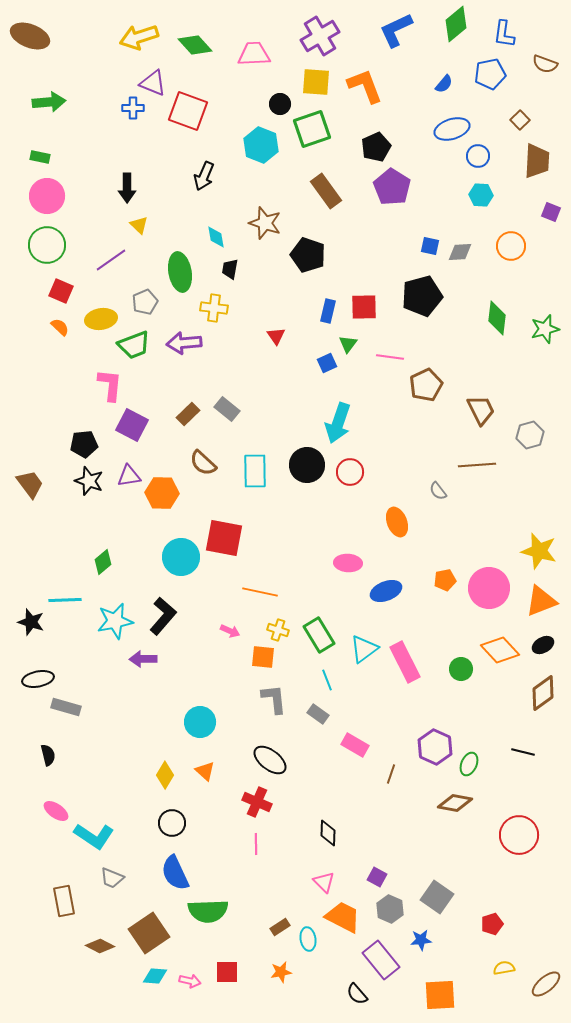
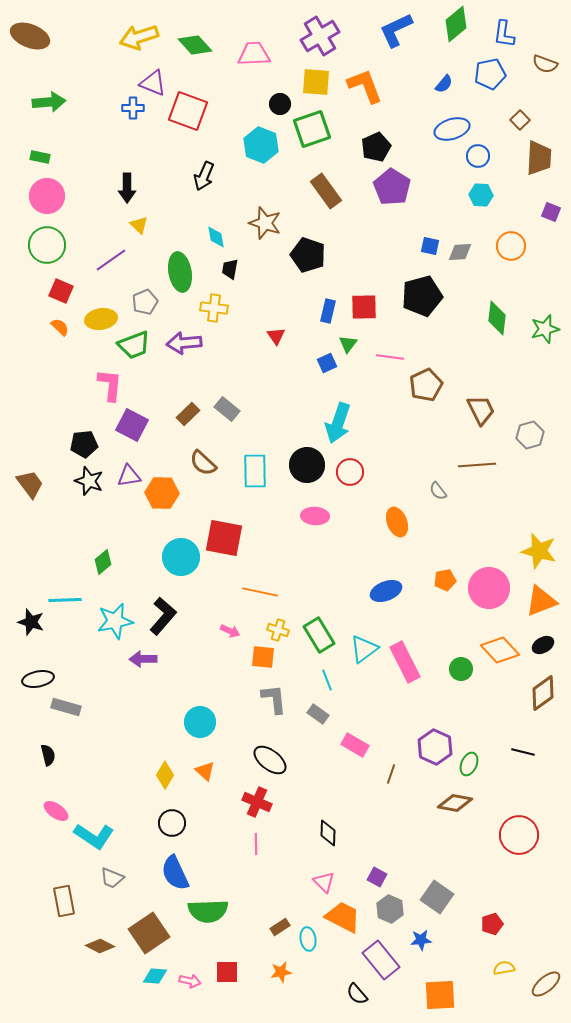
brown trapezoid at (537, 161): moved 2 px right, 3 px up
pink ellipse at (348, 563): moved 33 px left, 47 px up
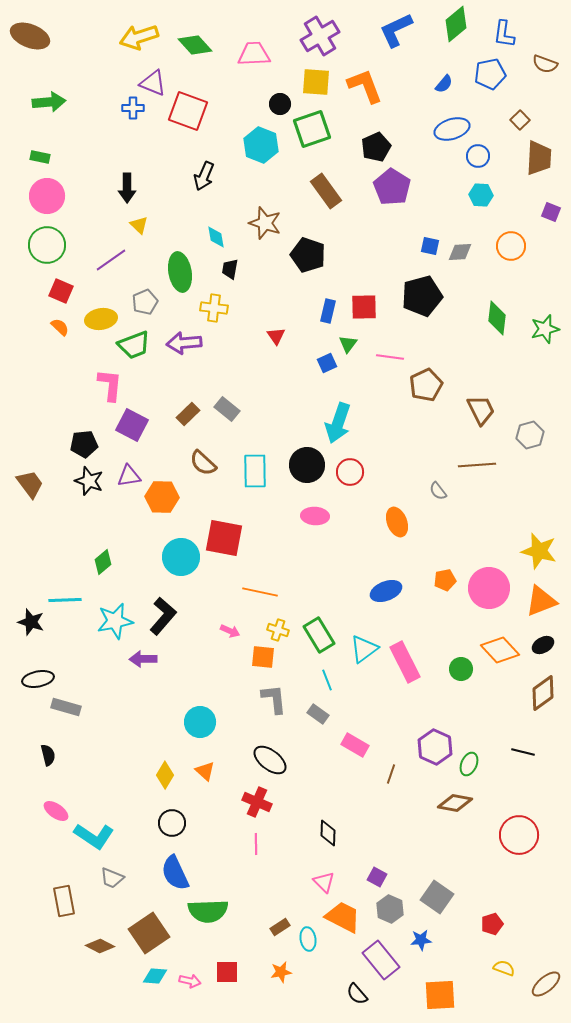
orange hexagon at (162, 493): moved 4 px down
yellow semicircle at (504, 968): rotated 30 degrees clockwise
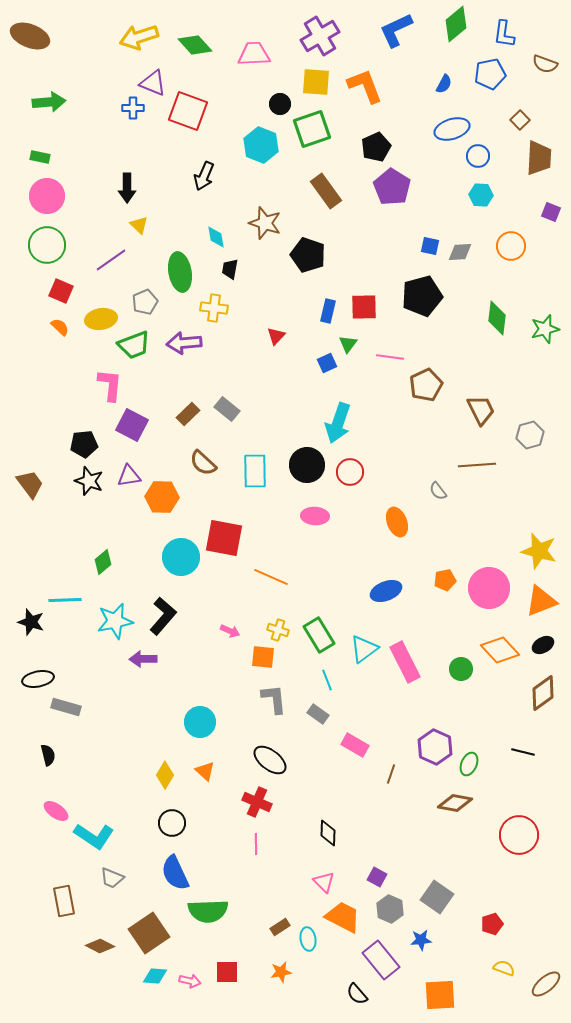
blue semicircle at (444, 84): rotated 12 degrees counterclockwise
red triangle at (276, 336): rotated 18 degrees clockwise
orange line at (260, 592): moved 11 px right, 15 px up; rotated 12 degrees clockwise
